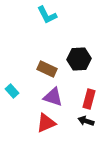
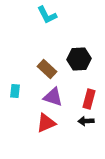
brown rectangle: rotated 18 degrees clockwise
cyan rectangle: moved 3 px right; rotated 48 degrees clockwise
black arrow: rotated 21 degrees counterclockwise
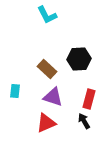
black arrow: moved 2 px left; rotated 63 degrees clockwise
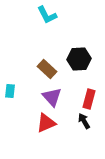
cyan rectangle: moved 5 px left
purple triangle: moved 1 px left; rotated 30 degrees clockwise
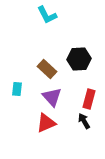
cyan rectangle: moved 7 px right, 2 px up
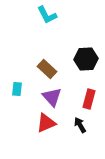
black hexagon: moved 7 px right
black arrow: moved 4 px left, 4 px down
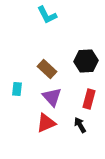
black hexagon: moved 2 px down
